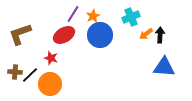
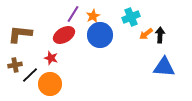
brown L-shape: rotated 25 degrees clockwise
brown cross: moved 7 px up; rotated 16 degrees counterclockwise
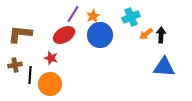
black arrow: moved 1 px right
black line: rotated 42 degrees counterclockwise
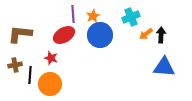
purple line: rotated 36 degrees counterclockwise
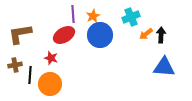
brown L-shape: rotated 15 degrees counterclockwise
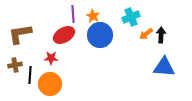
orange star: rotated 16 degrees counterclockwise
red star: rotated 16 degrees counterclockwise
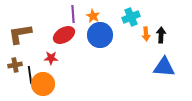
orange arrow: rotated 56 degrees counterclockwise
black line: rotated 12 degrees counterclockwise
orange circle: moved 7 px left
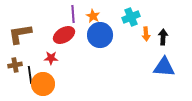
black arrow: moved 2 px right, 2 px down
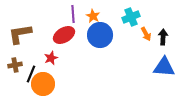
orange arrow: rotated 24 degrees counterclockwise
red star: rotated 24 degrees counterclockwise
black line: moved 1 px right, 1 px up; rotated 30 degrees clockwise
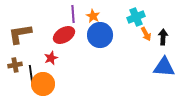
cyan cross: moved 5 px right
black line: rotated 30 degrees counterclockwise
